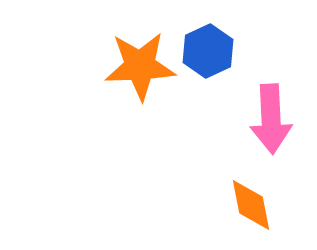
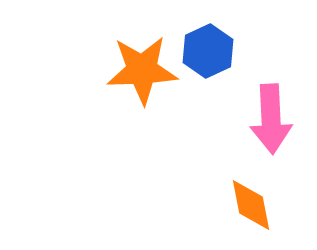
orange star: moved 2 px right, 4 px down
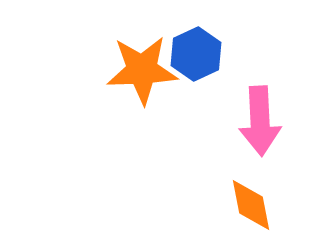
blue hexagon: moved 12 px left, 3 px down
pink arrow: moved 11 px left, 2 px down
